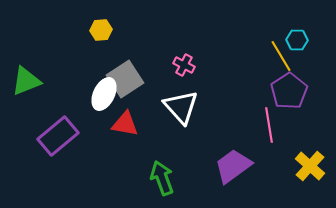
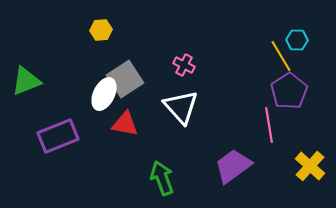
purple rectangle: rotated 18 degrees clockwise
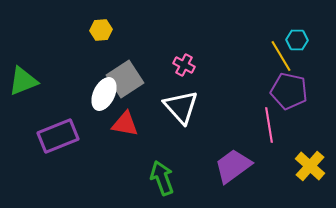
green triangle: moved 3 px left
purple pentagon: rotated 27 degrees counterclockwise
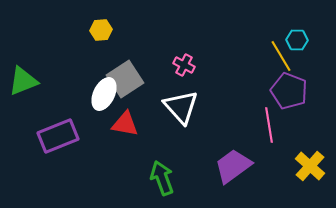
purple pentagon: rotated 9 degrees clockwise
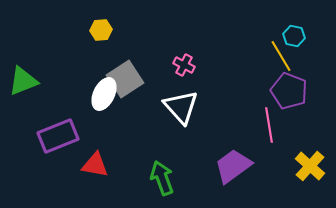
cyan hexagon: moved 3 px left, 4 px up; rotated 10 degrees clockwise
red triangle: moved 30 px left, 41 px down
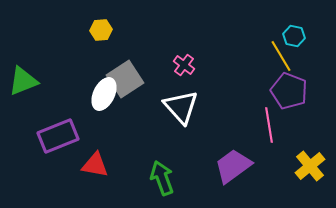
pink cross: rotated 10 degrees clockwise
yellow cross: rotated 8 degrees clockwise
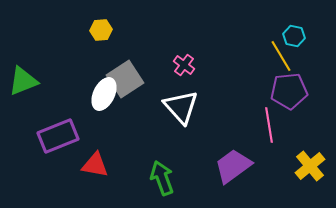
purple pentagon: rotated 27 degrees counterclockwise
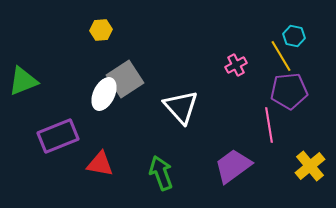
pink cross: moved 52 px right; rotated 25 degrees clockwise
red triangle: moved 5 px right, 1 px up
green arrow: moved 1 px left, 5 px up
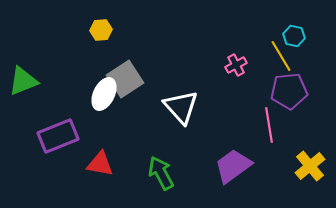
green arrow: rotated 8 degrees counterclockwise
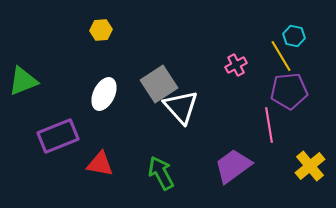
gray square: moved 34 px right, 5 px down
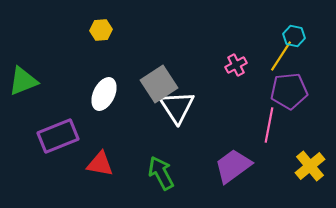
yellow line: rotated 64 degrees clockwise
white triangle: moved 4 px left; rotated 9 degrees clockwise
pink line: rotated 20 degrees clockwise
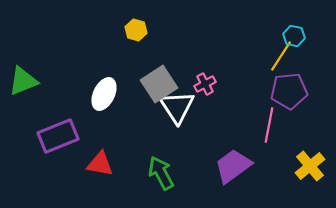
yellow hexagon: moved 35 px right; rotated 20 degrees clockwise
pink cross: moved 31 px left, 19 px down
